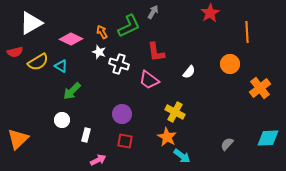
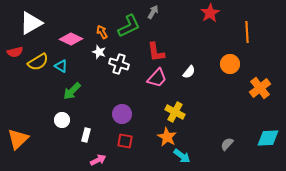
pink trapezoid: moved 8 px right, 2 px up; rotated 85 degrees counterclockwise
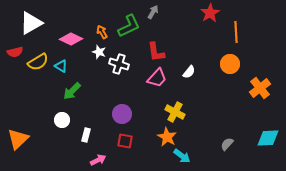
orange line: moved 11 px left
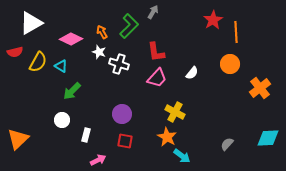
red star: moved 3 px right, 7 px down
green L-shape: rotated 20 degrees counterclockwise
yellow semicircle: rotated 30 degrees counterclockwise
white semicircle: moved 3 px right, 1 px down
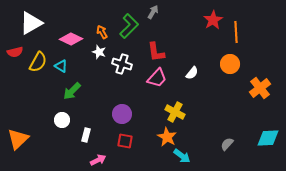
white cross: moved 3 px right
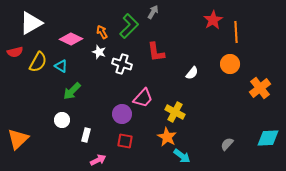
pink trapezoid: moved 14 px left, 20 px down
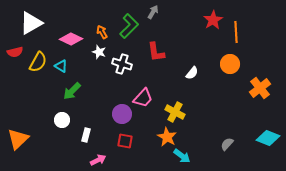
cyan diamond: rotated 25 degrees clockwise
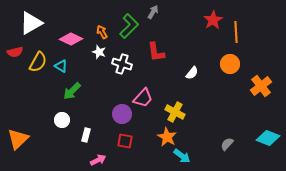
orange cross: moved 1 px right, 2 px up
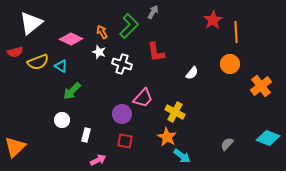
white triangle: rotated 10 degrees counterclockwise
yellow semicircle: rotated 40 degrees clockwise
orange triangle: moved 3 px left, 8 px down
